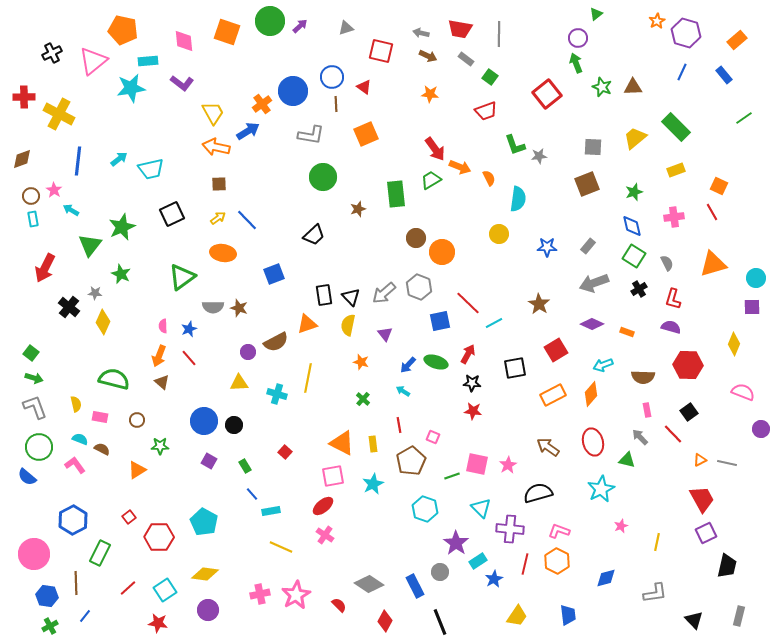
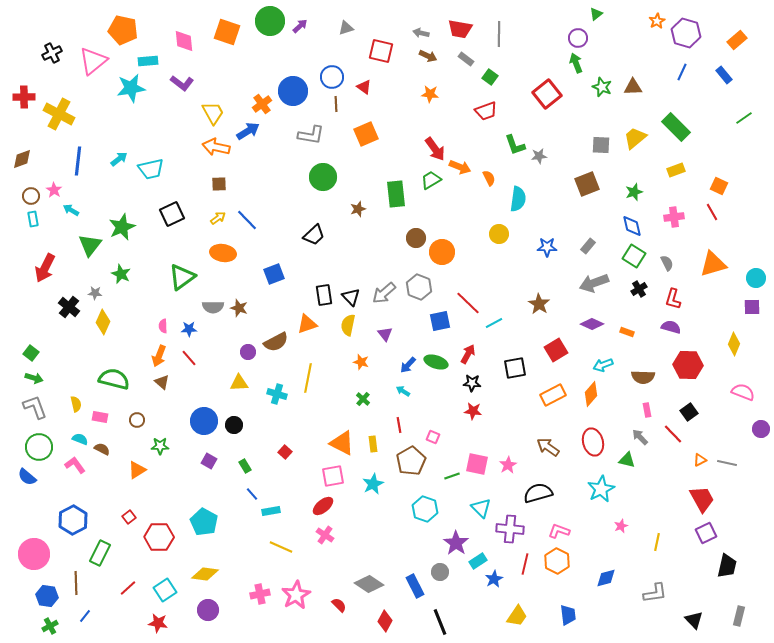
gray square at (593, 147): moved 8 px right, 2 px up
blue star at (189, 329): rotated 21 degrees clockwise
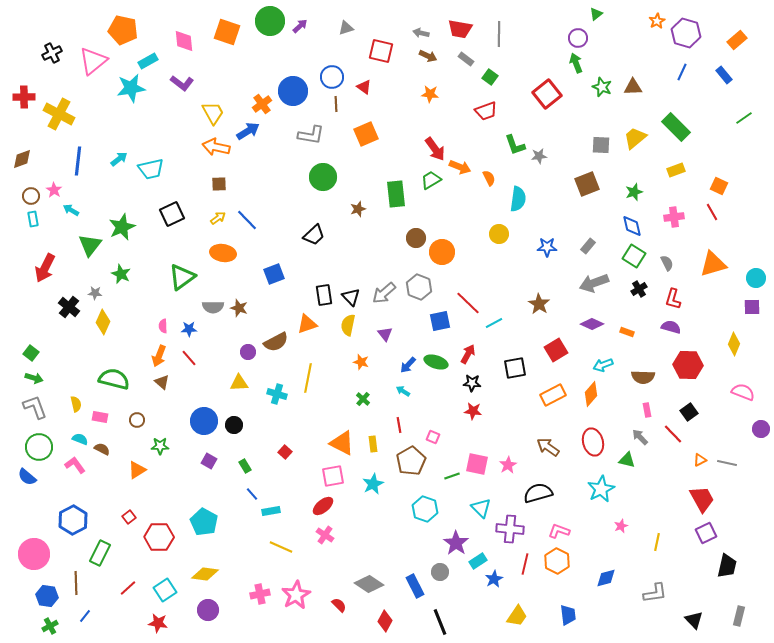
cyan rectangle at (148, 61): rotated 24 degrees counterclockwise
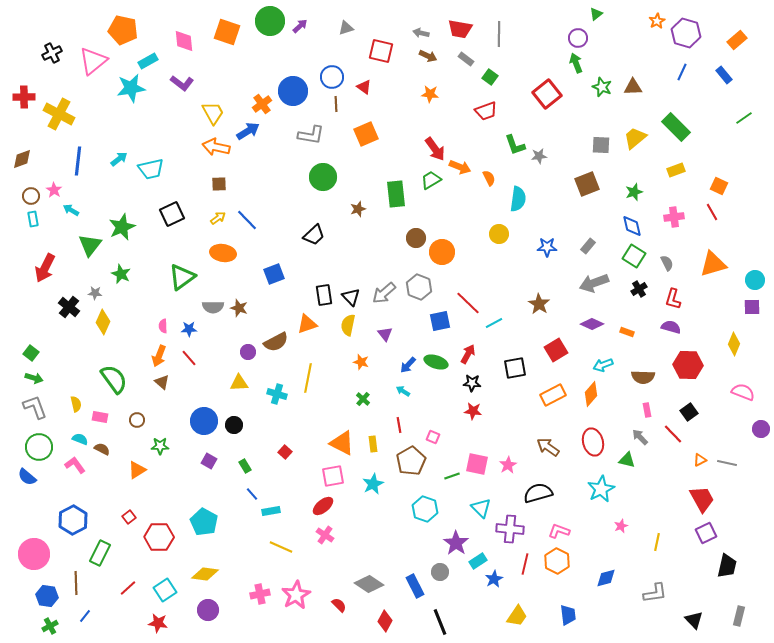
cyan circle at (756, 278): moved 1 px left, 2 px down
green semicircle at (114, 379): rotated 40 degrees clockwise
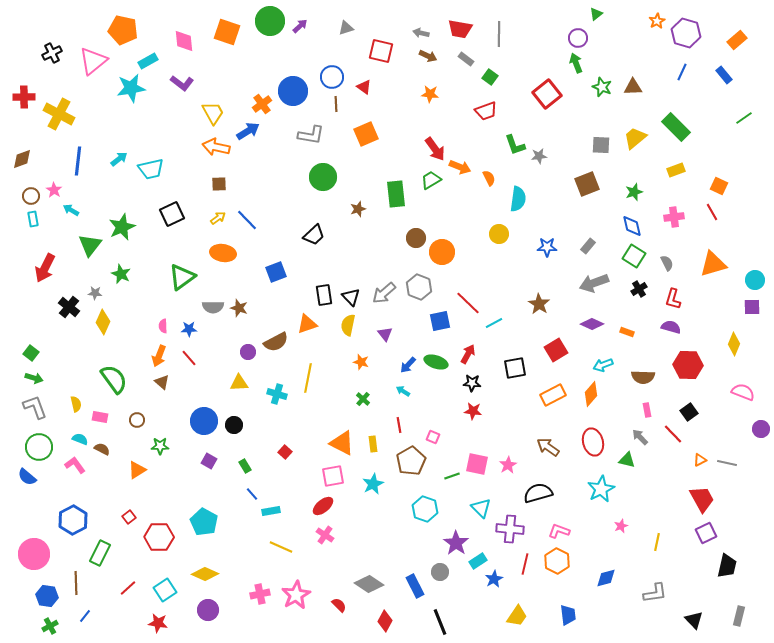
blue square at (274, 274): moved 2 px right, 2 px up
yellow diamond at (205, 574): rotated 16 degrees clockwise
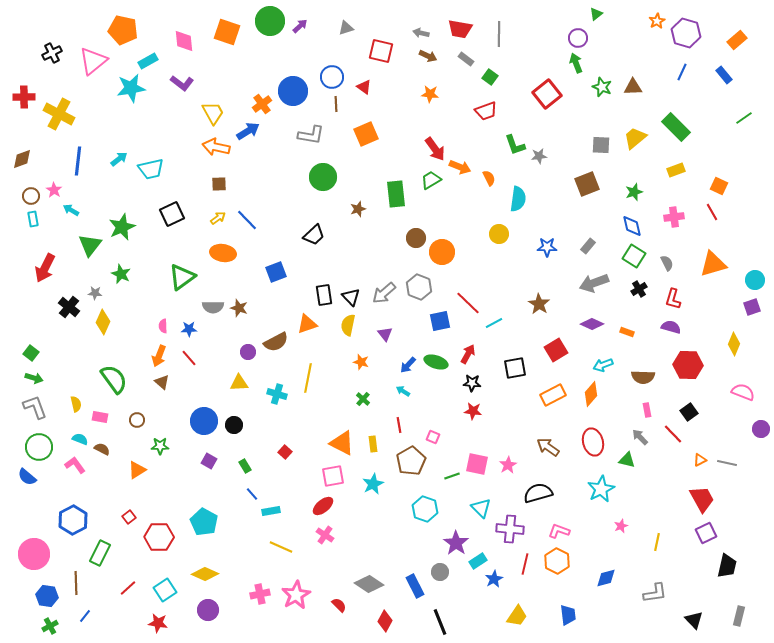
purple square at (752, 307): rotated 18 degrees counterclockwise
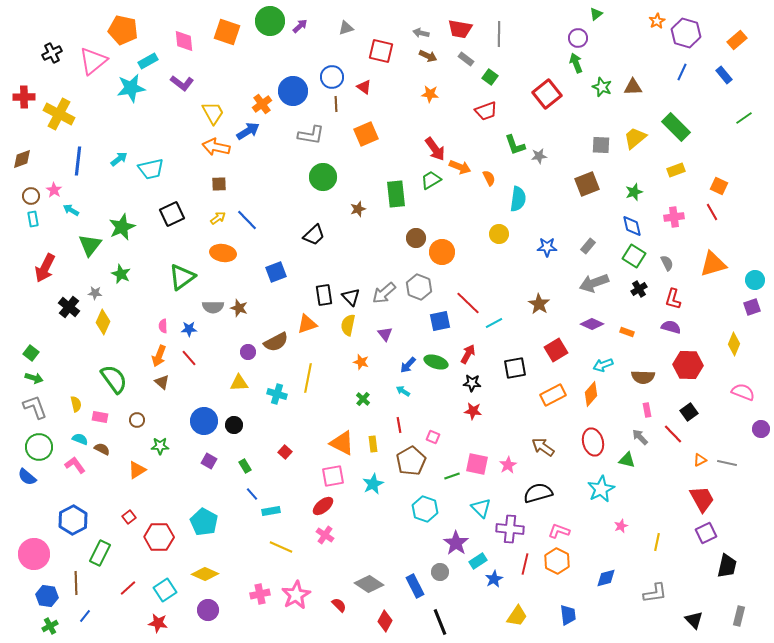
brown arrow at (548, 447): moved 5 px left
